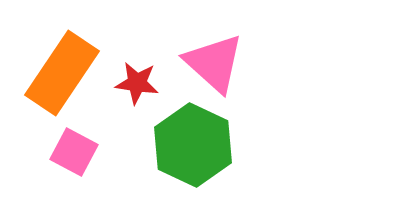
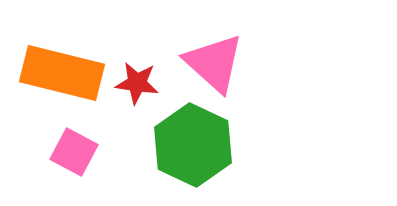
orange rectangle: rotated 70 degrees clockwise
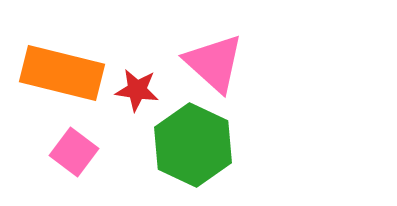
red star: moved 7 px down
pink square: rotated 9 degrees clockwise
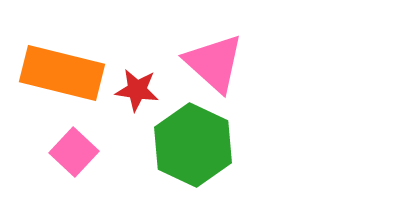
pink square: rotated 6 degrees clockwise
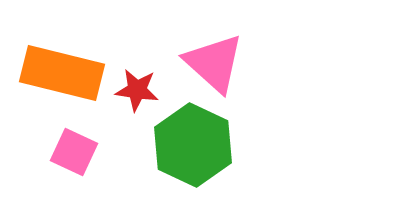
pink square: rotated 18 degrees counterclockwise
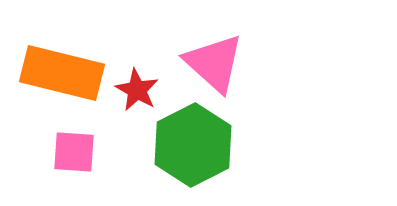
red star: rotated 21 degrees clockwise
green hexagon: rotated 8 degrees clockwise
pink square: rotated 21 degrees counterclockwise
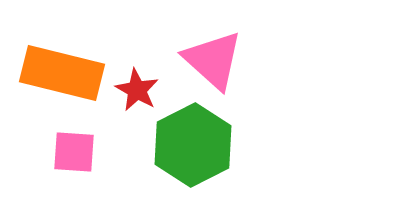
pink triangle: moved 1 px left, 3 px up
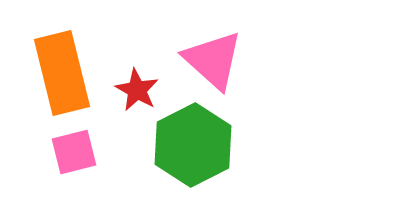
orange rectangle: rotated 62 degrees clockwise
pink square: rotated 18 degrees counterclockwise
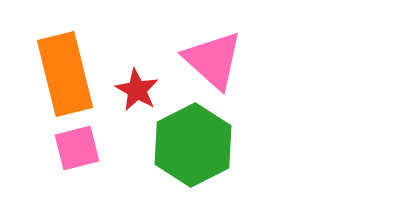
orange rectangle: moved 3 px right, 1 px down
pink square: moved 3 px right, 4 px up
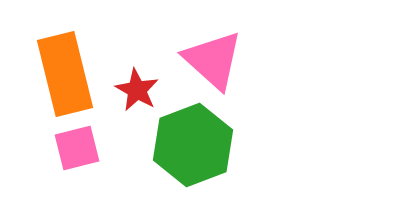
green hexagon: rotated 6 degrees clockwise
